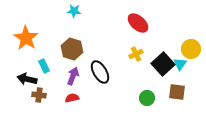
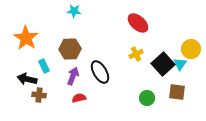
brown hexagon: moved 2 px left; rotated 20 degrees counterclockwise
red semicircle: moved 7 px right
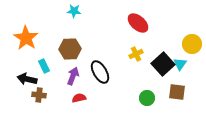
yellow circle: moved 1 px right, 5 px up
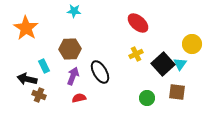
orange star: moved 10 px up
brown cross: rotated 16 degrees clockwise
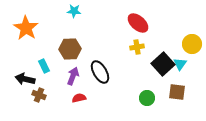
yellow cross: moved 1 px right, 7 px up; rotated 16 degrees clockwise
black arrow: moved 2 px left
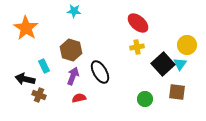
yellow circle: moved 5 px left, 1 px down
brown hexagon: moved 1 px right, 1 px down; rotated 20 degrees clockwise
green circle: moved 2 px left, 1 px down
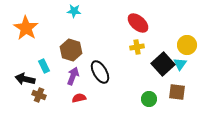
green circle: moved 4 px right
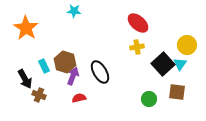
brown hexagon: moved 6 px left, 12 px down
black arrow: rotated 132 degrees counterclockwise
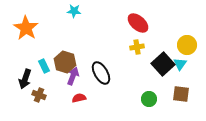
black ellipse: moved 1 px right, 1 px down
black arrow: rotated 48 degrees clockwise
brown square: moved 4 px right, 2 px down
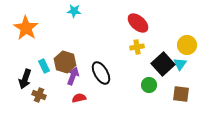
green circle: moved 14 px up
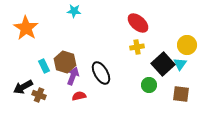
black arrow: moved 2 px left, 8 px down; rotated 42 degrees clockwise
red semicircle: moved 2 px up
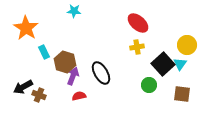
cyan rectangle: moved 14 px up
brown square: moved 1 px right
